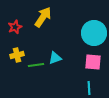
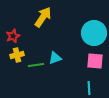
red star: moved 2 px left, 9 px down
pink square: moved 2 px right, 1 px up
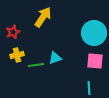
red star: moved 4 px up
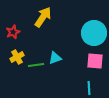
yellow cross: moved 2 px down; rotated 16 degrees counterclockwise
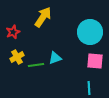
cyan circle: moved 4 px left, 1 px up
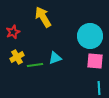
yellow arrow: rotated 65 degrees counterclockwise
cyan circle: moved 4 px down
green line: moved 1 px left
cyan line: moved 10 px right
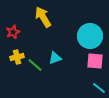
yellow cross: rotated 16 degrees clockwise
green line: rotated 49 degrees clockwise
cyan line: rotated 48 degrees counterclockwise
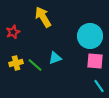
yellow cross: moved 1 px left, 6 px down
cyan line: moved 2 px up; rotated 16 degrees clockwise
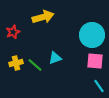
yellow arrow: rotated 105 degrees clockwise
cyan circle: moved 2 px right, 1 px up
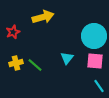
cyan circle: moved 2 px right, 1 px down
cyan triangle: moved 12 px right; rotated 32 degrees counterclockwise
